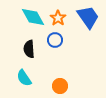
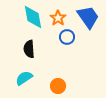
cyan diamond: rotated 20 degrees clockwise
blue circle: moved 12 px right, 3 px up
cyan semicircle: rotated 90 degrees clockwise
orange circle: moved 2 px left
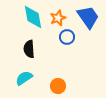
orange star: rotated 14 degrees clockwise
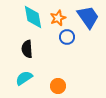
black semicircle: moved 2 px left
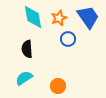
orange star: moved 1 px right
blue circle: moved 1 px right, 2 px down
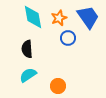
blue circle: moved 1 px up
cyan semicircle: moved 4 px right, 3 px up
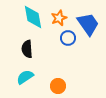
blue trapezoid: moved 7 px down
cyan semicircle: moved 3 px left, 2 px down
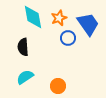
black semicircle: moved 4 px left, 2 px up
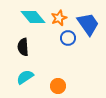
cyan diamond: rotated 30 degrees counterclockwise
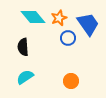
orange circle: moved 13 px right, 5 px up
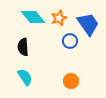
blue circle: moved 2 px right, 3 px down
cyan semicircle: rotated 90 degrees clockwise
